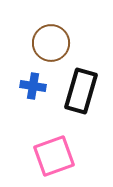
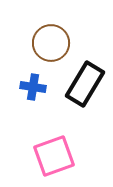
blue cross: moved 1 px down
black rectangle: moved 4 px right, 7 px up; rotated 15 degrees clockwise
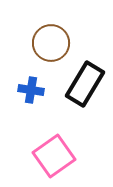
blue cross: moved 2 px left, 3 px down
pink square: rotated 15 degrees counterclockwise
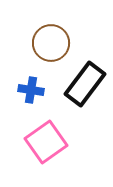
black rectangle: rotated 6 degrees clockwise
pink square: moved 8 px left, 14 px up
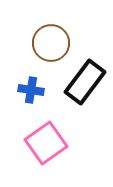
black rectangle: moved 2 px up
pink square: moved 1 px down
